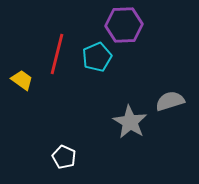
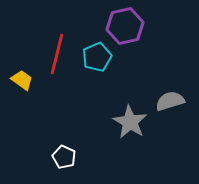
purple hexagon: moved 1 px right, 1 px down; rotated 9 degrees counterclockwise
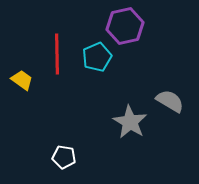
red line: rotated 15 degrees counterclockwise
gray semicircle: rotated 48 degrees clockwise
white pentagon: rotated 15 degrees counterclockwise
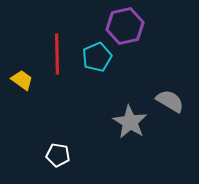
white pentagon: moved 6 px left, 2 px up
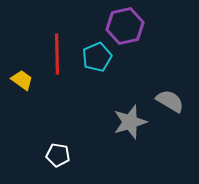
gray star: rotated 24 degrees clockwise
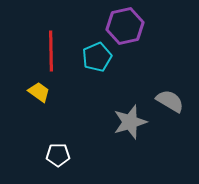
red line: moved 6 px left, 3 px up
yellow trapezoid: moved 17 px right, 12 px down
white pentagon: rotated 10 degrees counterclockwise
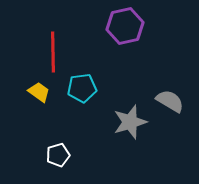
red line: moved 2 px right, 1 px down
cyan pentagon: moved 15 px left, 31 px down; rotated 16 degrees clockwise
white pentagon: rotated 15 degrees counterclockwise
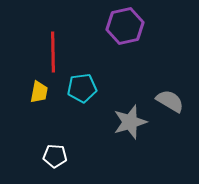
yellow trapezoid: rotated 65 degrees clockwise
white pentagon: moved 3 px left, 1 px down; rotated 20 degrees clockwise
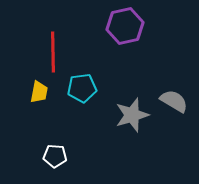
gray semicircle: moved 4 px right
gray star: moved 2 px right, 7 px up
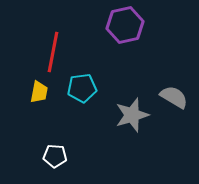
purple hexagon: moved 1 px up
red line: rotated 12 degrees clockwise
gray semicircle: moved 4 px up
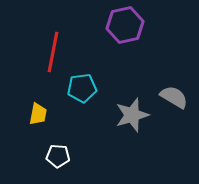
yellow trapezoid: moved 1 px left, 22 px down
white pentagon: moved 3 px right
